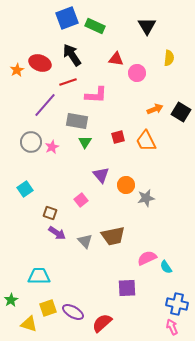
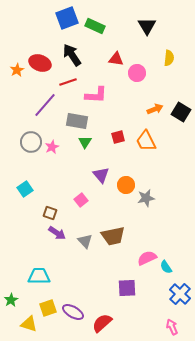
blue cross: moved 3 px right, 10 px up; rotated 30 degrees clockwise
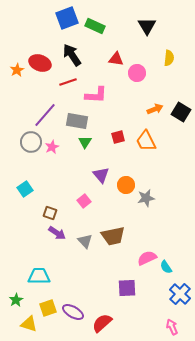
purple line: moved 10 px down
pink square: moved 3 px right, 1 px down
green star: moved 5 px right
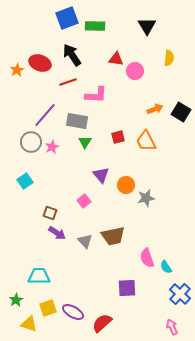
green rectangle: rotated 24 degrees counterclockwise
pink circle: moved 2 px left, 2 px up
cyan square: moved 8 px up
pink semicircle: rotated 84 degrees counterclockwise
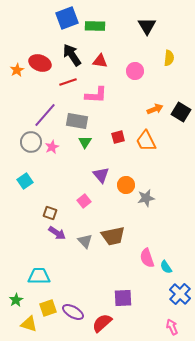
red triangle: moved 16 px left, 2 px down
purple square: moved 4 px left, 10 px down
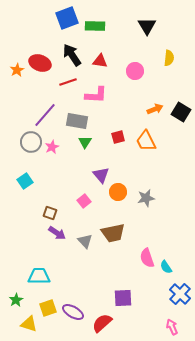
orange circle: moved 8 px left, 7 px down
brown trapezoid: moved 3 px up
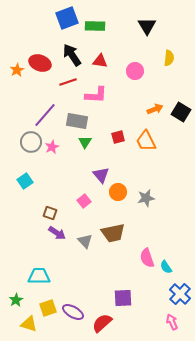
pink arrow: moved 5 px up
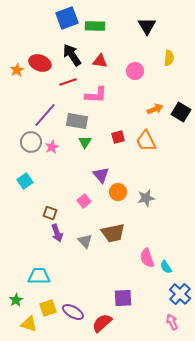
purple arrow: rotated 36 degrees clockwise
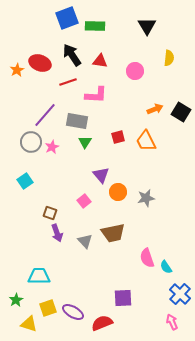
red semicircle: rotated 20 degrees clockwise
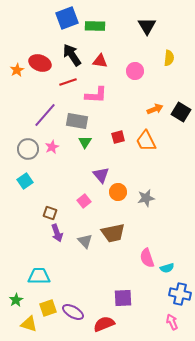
gray circle: moved 3 px left, 7 px down
cyan semicircle: moved 1 px right, 1 px down; rotated 72 degrees counterclockwise
blue cross: rotated 30 degrees counterclockwise
red semicircle: moved 2 px right, 1 px down
